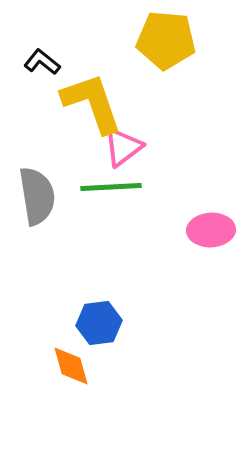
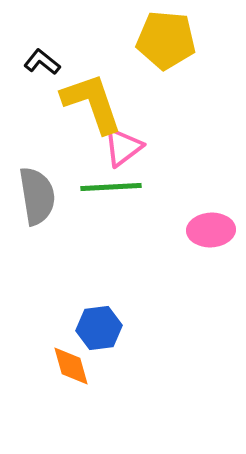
blue hexagon: moved 5 px down
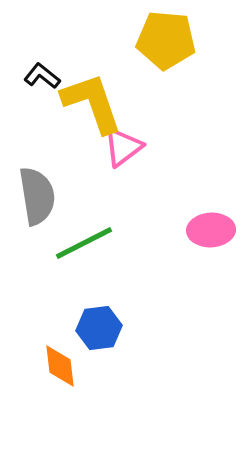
black L-shape: moved 14 px down
green line: moved 27 px left, 56 px down; rotated 24 degrees counterclockwise
orange diamond: moved 11 px left; rotated 9 degrees clockwise
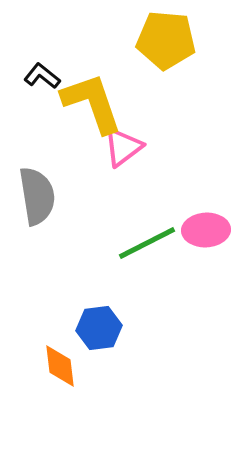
pink ellipse: moved 5 px left
green line: moved 63 px right
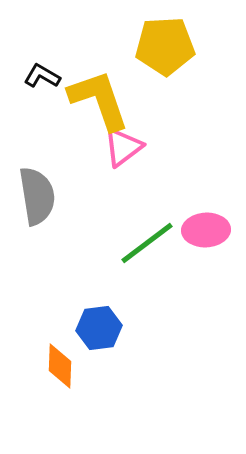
yellow pentagon: moved 1 px left, 6 px down; rotated 8 degrees counterclockwise
black L-shape: rotated 9 degrees counterclockwise
yellow L-shape: moved 7 px right, 3 px up
green line: rotated 10 degrees counterclockwise
orange diamond: rotated 9 degrees clockwise
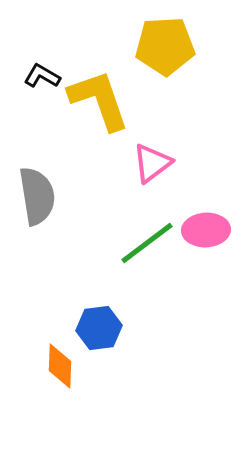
pink triangle: moved 29 px right, 16 px down
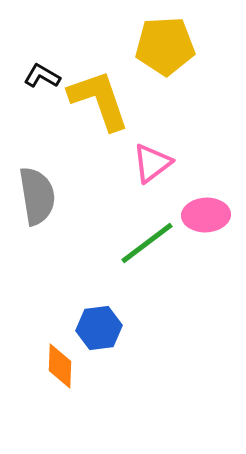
pink ellipse: moved 15 px up
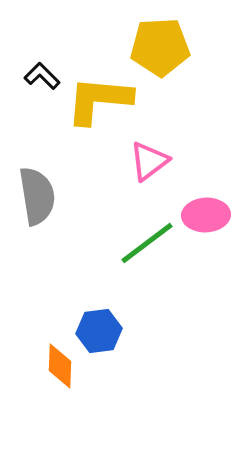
yellow pentagon: moved 5 px left, 1 px down
black L-shape: rotated 15 degrees clockwise
yellow L-shape: rotated 66 degrees counterclockwise
pink triangle: moved 3 px left, 2 px up
blue hexagon: moved 3 px down
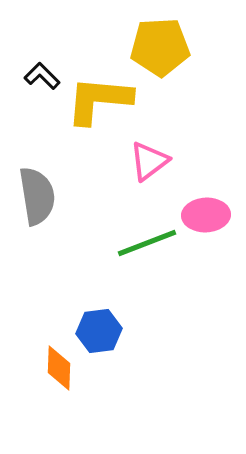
green line: rotated 16 degrees clockwise
orange diamond: moved 1 px left, 2 px down
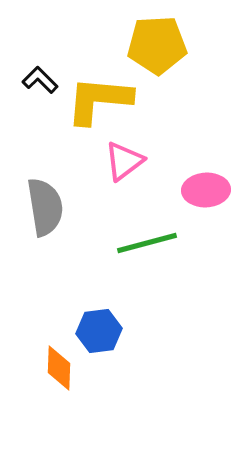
yellow pentagon: moved 3 px left, 2 px up
black L-shape: moved 2 px left, 4 px down
pink triangle: moved 25 px left
gray semicircle: moved 8 px right, 11 px down
pink ellipse: moved 25 px up
green line: rotated 6 degrees clockwise
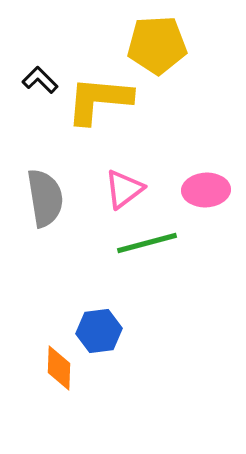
pink triangle: moved 28 px down
gray semicircle: moved 9 px up
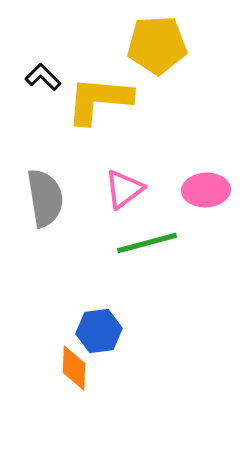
black L-shape: moved 3 px right, 3 px up
orange diamond: moved 15 px right
